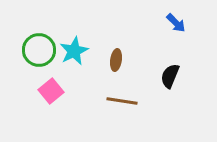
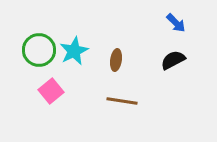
black semicircle: moved 3 px right, 16 px up; rotated 40 degrees clockwise
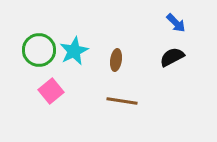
black semicircle: moved 1 px left, 3 px up
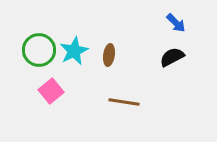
brown ellipse: moved 7 px left, 5 px up
brown line: moved 2 px right, 1 px down
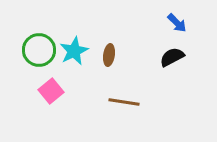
blue arrow: moved 1 px right
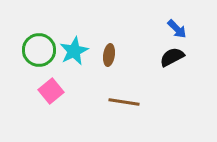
blue arrow: moved 6 px down
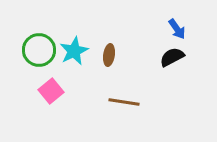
blue arrow: rotated 10 degrees clockwise
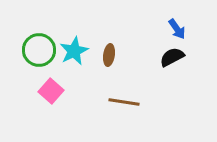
pink square: rotated 10 degrees counterclockwise
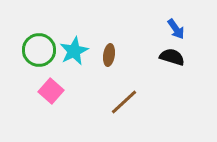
blue arrow: moved 1 px left
black semicircle: rotated 45 degrees clockwise
brown line: rotated 52 degrees counterclockwise
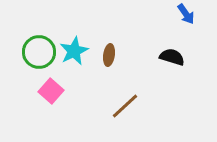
blue arrow: moved 10 px right, 15 px up
green circle: moved 2 px down
brown line: moved 1 px right, 4 px down
